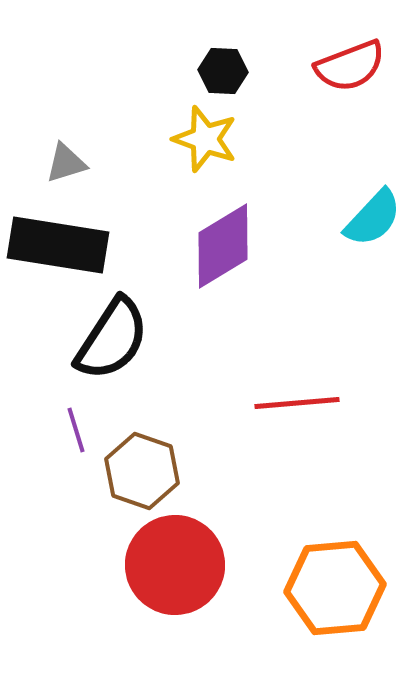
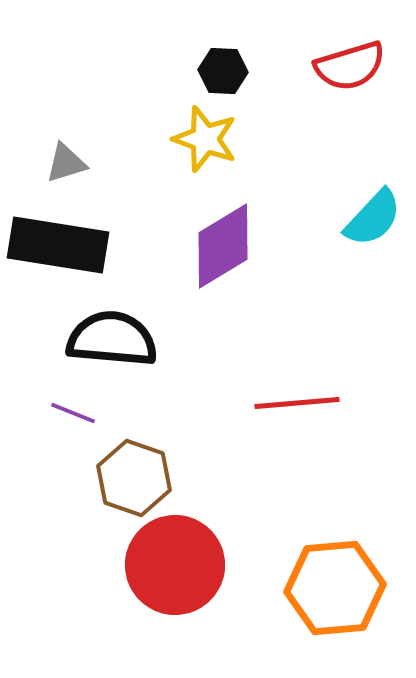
red semicircle: rotated 4 degrees clockwise
black semicircle: rotated 118 degrees counterclockwise
purple line: moved 3 px left, 17 px up; rotated 51 degrees counterclockwise
brown hexagon: moved 8 px left, 7 px down
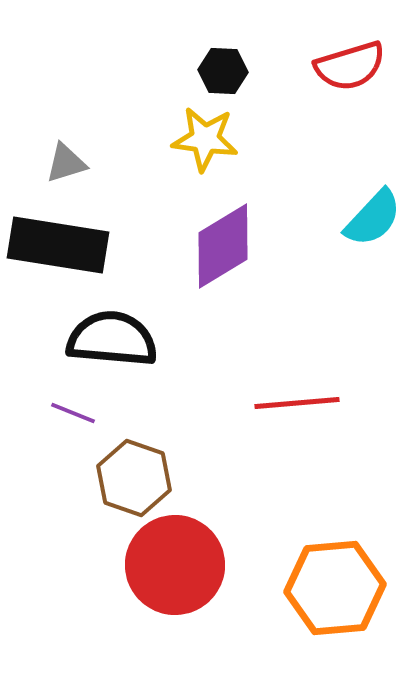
yellow star: rotated 12 degrees counterclockwise
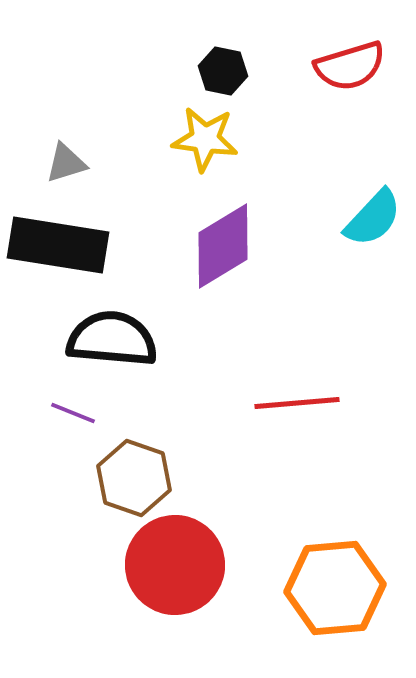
black hexagon: rotated 9 degrees clockwise
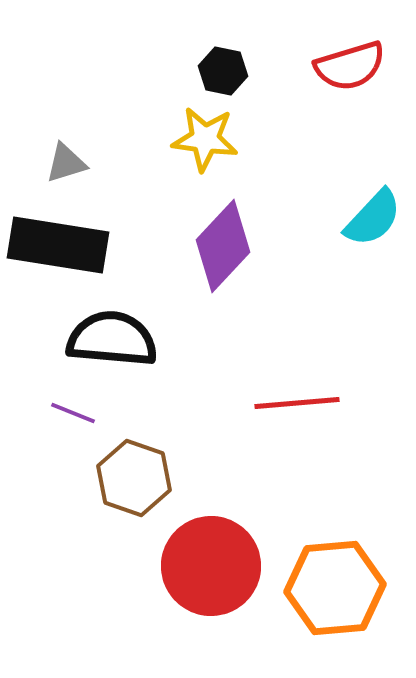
purple diamond: rotated 16 degrees counterclockwise
red circle: moved 36 px right, 1 px down
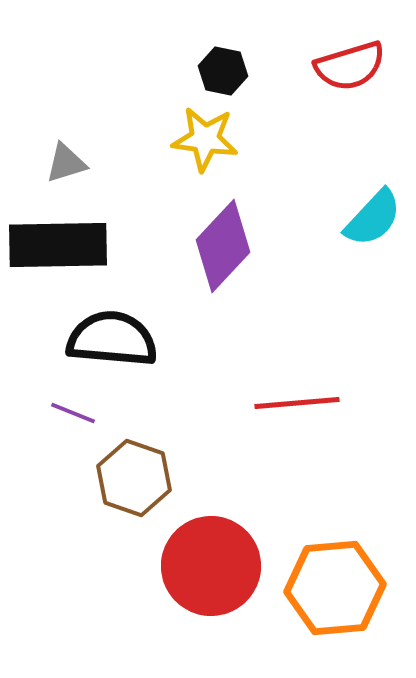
black rectangle: rotated 10 degrees counterclockwise
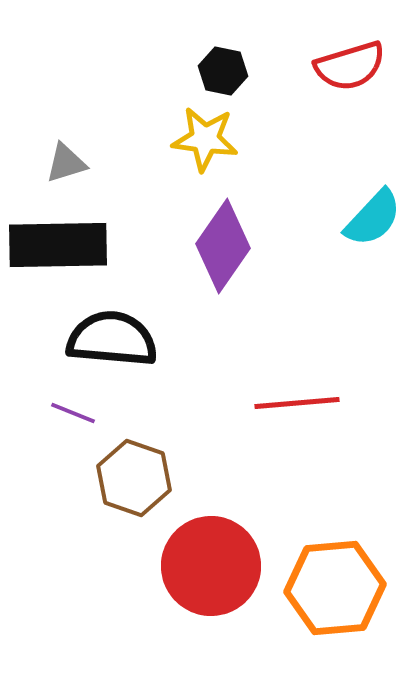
purple diamond: rotated 8 degrees counterclockwise
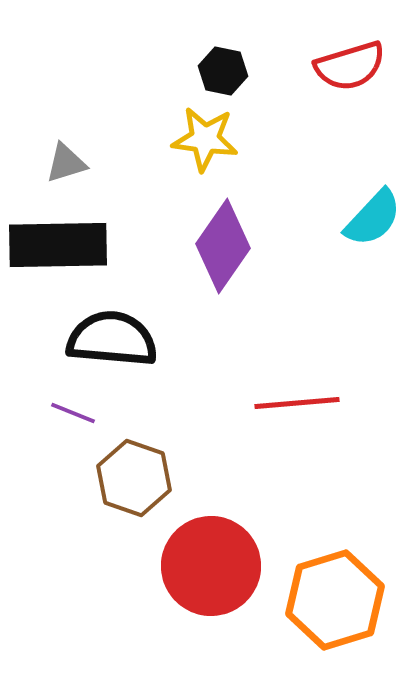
orange hexagon: moved 12 px down; rotated 12 degrees counterclockwise
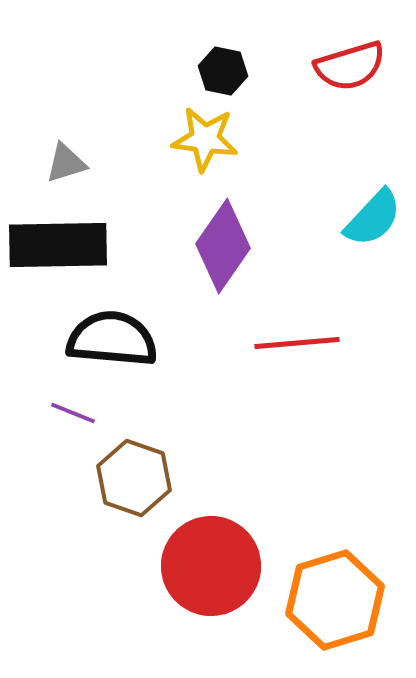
red line: moved 60 px up
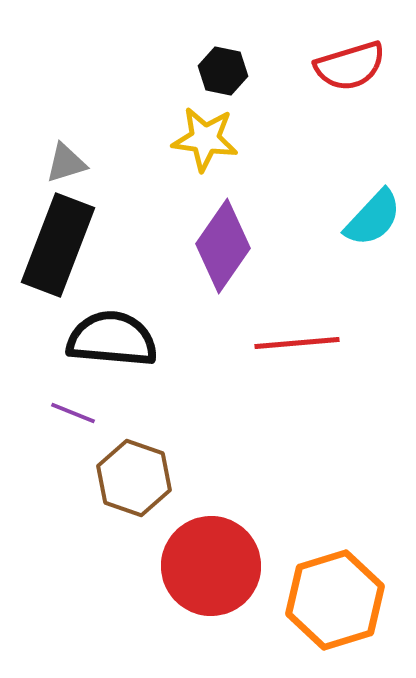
black rectangle: rotated 68 degrees counterclockwise
